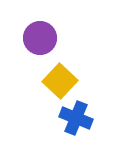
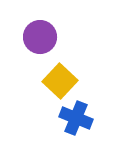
purple circle: moved 1 px up
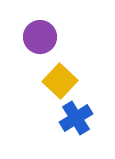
blue cross: rotated 36 degrees clockwise
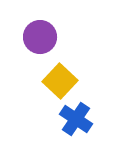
blue cross: moved 1 px down; rotated 24 degrees counterclockwise
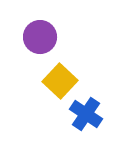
blue cross: moved 10 px right, 5 px up
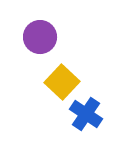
yellow square: moved 2 px right, 1 px down
